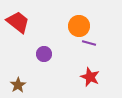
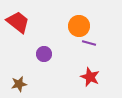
brown star: moved 1 px right, 1 px up; rotated 21 degrees clockwise
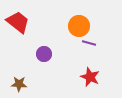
brown star: rotated 14 degrees clockwise
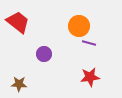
red star: rotated 30 degrees counterclockwise
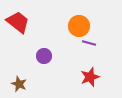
purple circle: moved 2 px down
red star: rotated 12 degrees counterclockwise
brown star: rotated 21 degrees clockwise
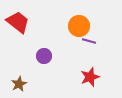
purple line: moved 2 px up
brown star: rotated 21 degrees clockwise
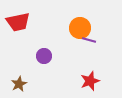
red trapezoid: rotated 130 degrees clockwise
orange circle: moved 1 px right, 2 px down
purple line: moved 1 px up
red star: moved 4 px down
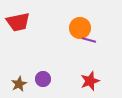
purple circle: moved 1 px left, 23 px down
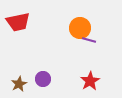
red star: rotated 12 degrees counterclockwise
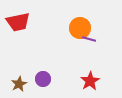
purple line: moved 1 px up
